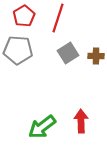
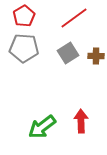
red line: moved 16 px right; rotated 36 degrees clockwise
gray pentagon: moved 6 px right, 2 px up
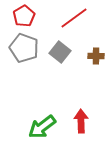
gray pentagon: rotated 16 degrees clockwise
gray square: moved 8 px left, 1 px up; rotated 20 degrees counterclockwise
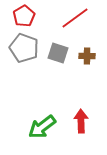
red line: moved 1 px right
gray square: moved 2 px left, 1 px down; rotated 20 degrees counterclockwise
brown cross: moved 9 px left
